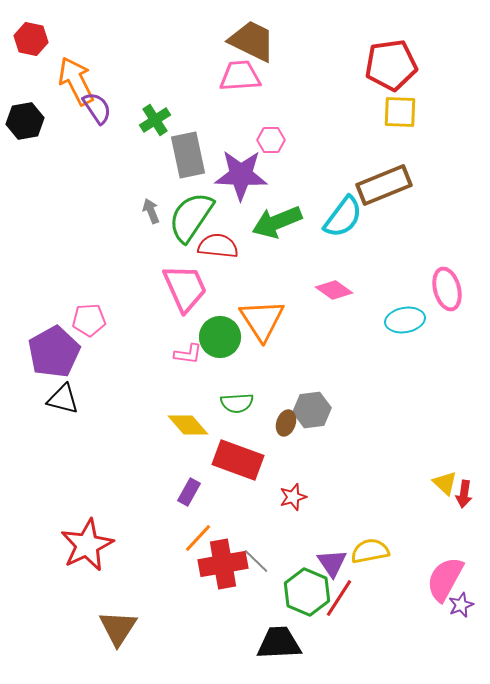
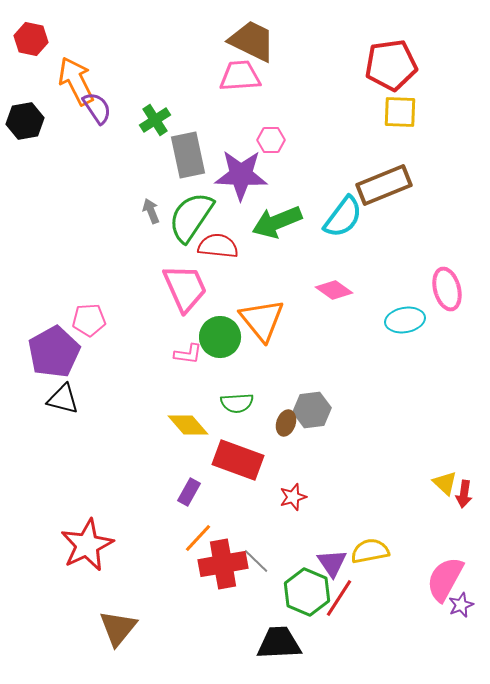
orange triangle at (262, 320): rotated 6 degrees counterclockwise
brown triangle at (118, 628): rotated 6 degrees clockwise
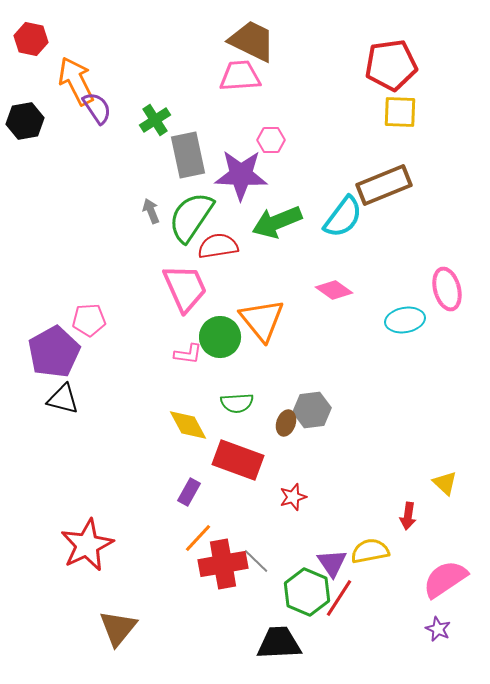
red semicircle at (218, 246): rotated 15 degrees counterclockwise
yellow diamond at (188, 425): rotated 12 degrees clockwise
red arrow at (464, 494): moved 56 px left, 22 px down
pink semicircle at (445, 579): rotated 27 degrees clockwise
purple star at (461, 605): moved 23 px left, 24 px down; rotated 25 degrees counterclockwise
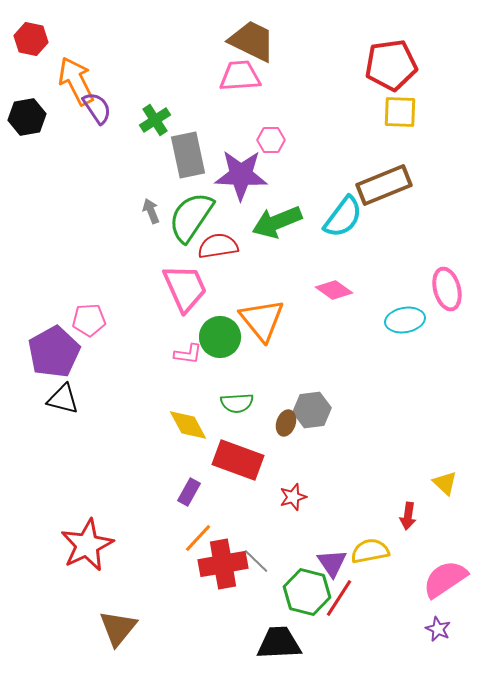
black hexagon at (25, 121): moved 2 px right, 4 px up
green hexagon at (307, 592): rotated 9 degrees counterclockwise
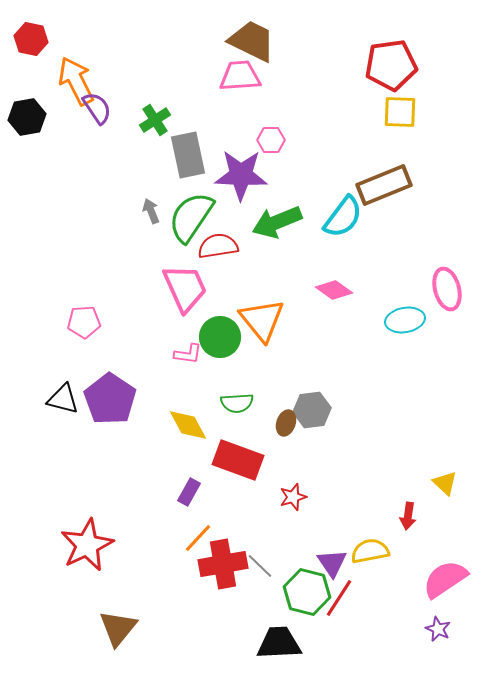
pink pentagon at (89, 320): moved 5 px left, 2 px down
purple pentagon at (54, 352): moved 56 px right, 47 px down; rotated 9 degrees counterclockwise
gray line at (256, 561): moved 4 px right, 5 px down
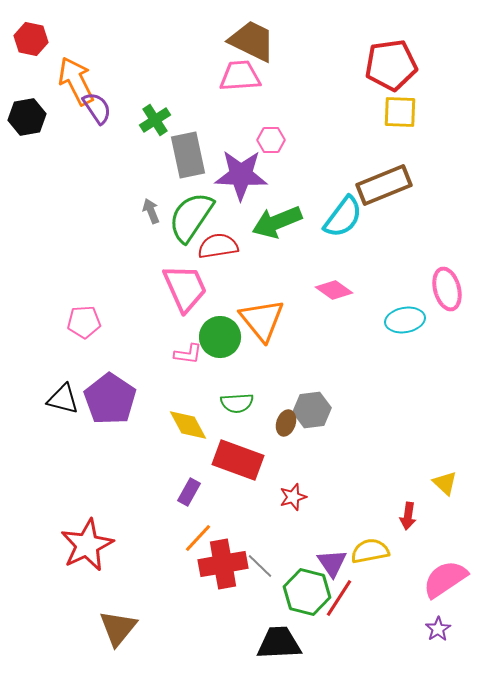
purple star at (438, 629): rotated 15 degrees clockwise
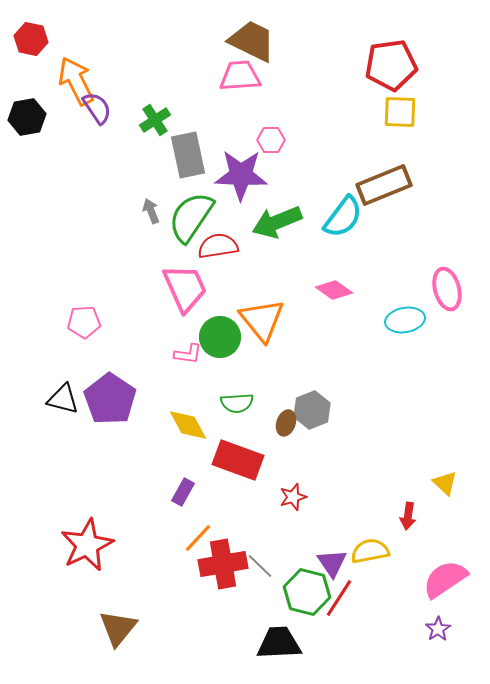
gray hexagon at (312, 410): rotated 15 degrees counterclockwise
purple rectangle at (189, 492): moved 6 px left
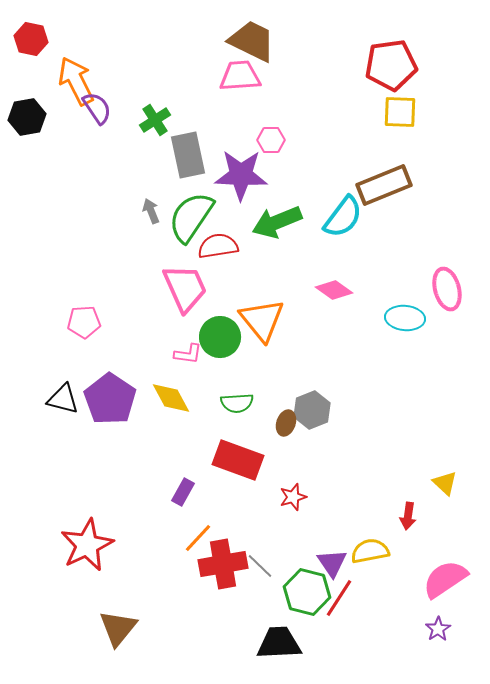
cyan ellipse at (405, 320): moved 2 px up; rotated 15 degrees clockwise
yellow diamond at (188, 425): moved 17 px left, 27 px up
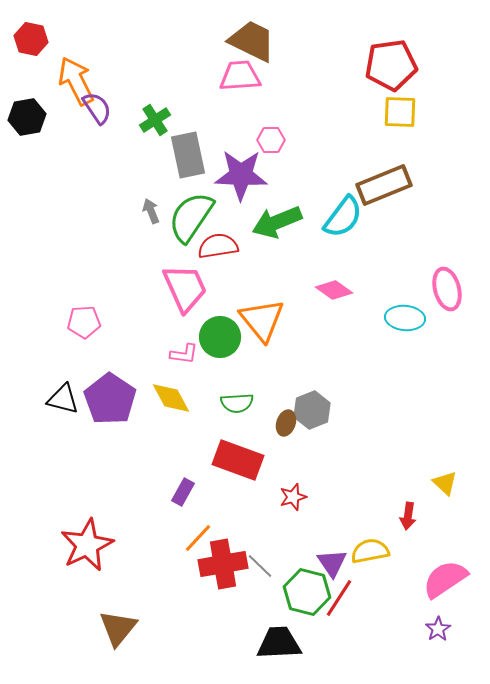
pink L-shape at (188, 354): moved 4 px left
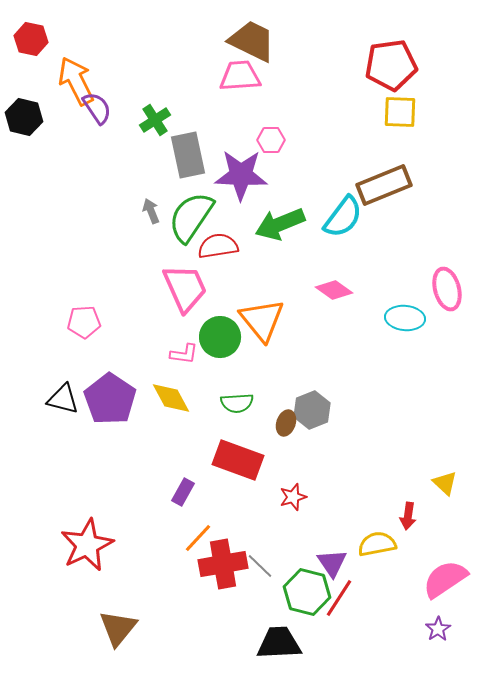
black hexagon at (27, 117): moved 3 px left; rotated 24 degrees clockwise
green arrow at (277, 222): moved 3 px right, 2 px down
yellow semicircle at (370, 551): moved 7 px right, 7 px up
